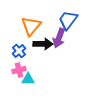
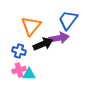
purple arrow: rotated 120 degrees counterclockwise
black arrow: rotated 24 degrees counterclockwise
blue cross: rotated 32 degrees counterclockwise
cyan triangle: moved 1 px right, 5 px up
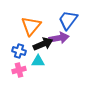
cyan triangle: moved 9 px right, 13 px up
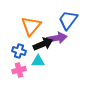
purple arrow: moved 2 px left
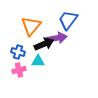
black arrow: moved 1 px right
blue cross: moved 1 px left, 1 px down
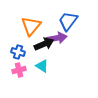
blue trapezoid: moved 1 px down
cyan triangle: moved 4 px right, 5 px down; rotated 32 degrees clockwise
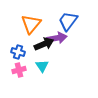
orange triangle: moved 2 px up
cyan triangle: rotated 24 degrees clockwise
